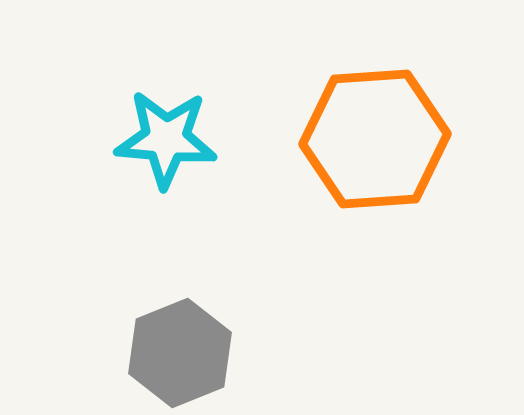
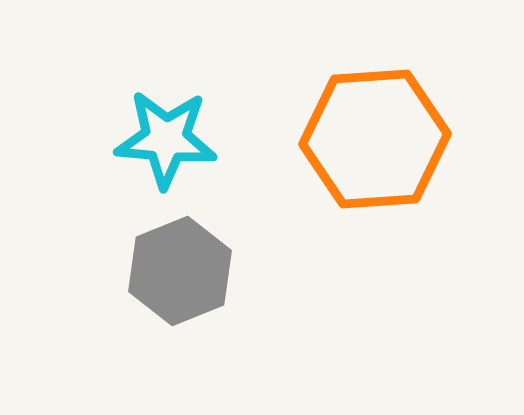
gray hexagon: moved 82 px up
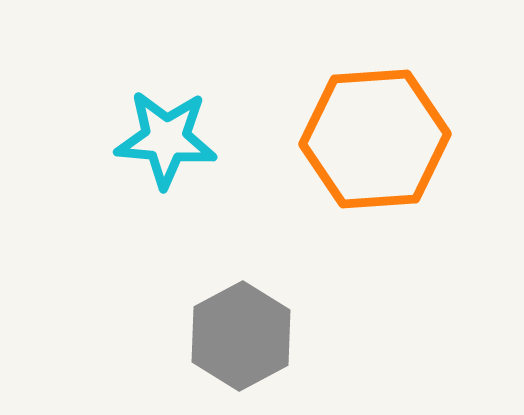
gray hexagon: moved 61 px right, 65 px down; rotated 6 degrees counterclockwise
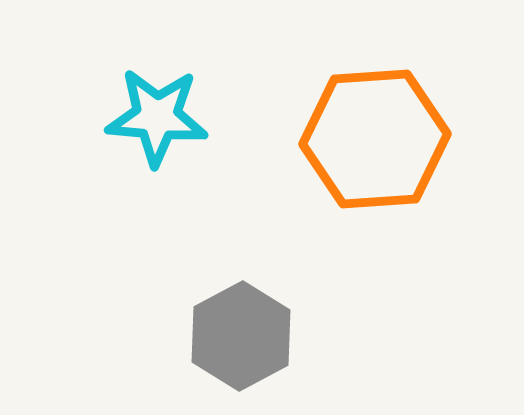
cyan star: moved 9 px left, 22 px up
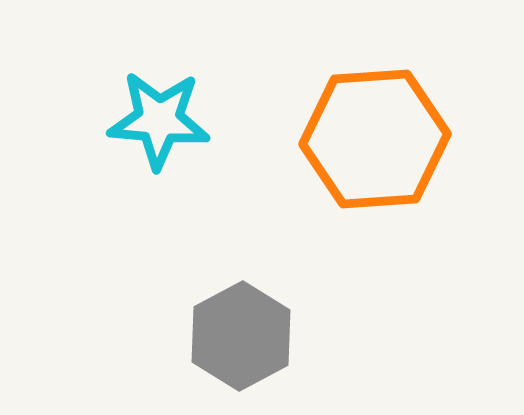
cyan star: moved 2 px right, 3 px down
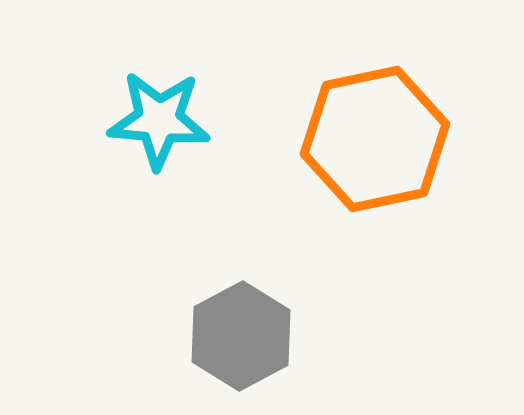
orange hexagon: rotated 8 degrees counterclockwise
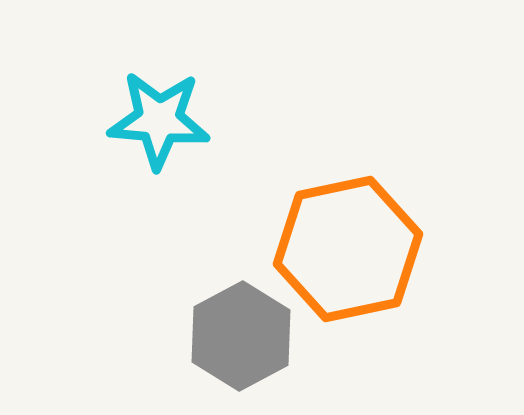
orange hexagon: moved 27 px left, 110 px down
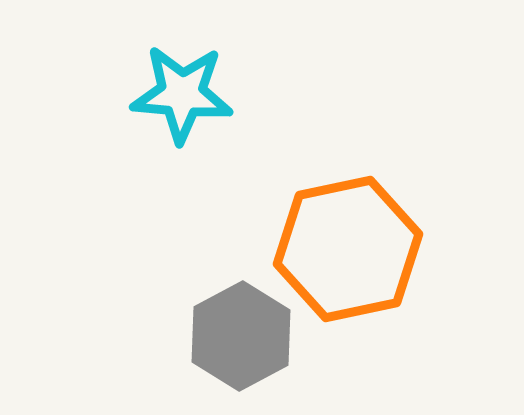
cyan star: moved 23 px right, 26 px up
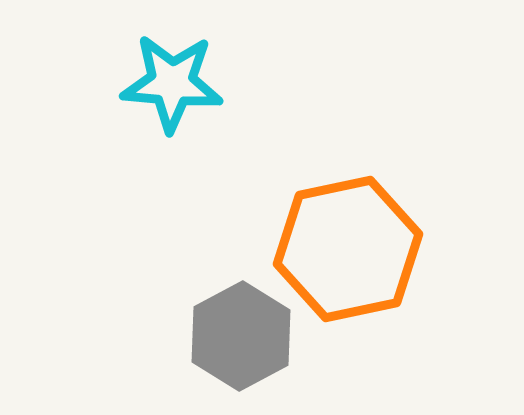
cyan star: moved 10 px left, 11 px up
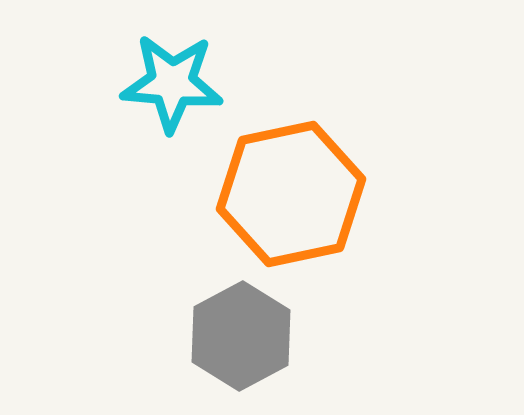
orange hexagon: moved 57 px left, 55 px up
